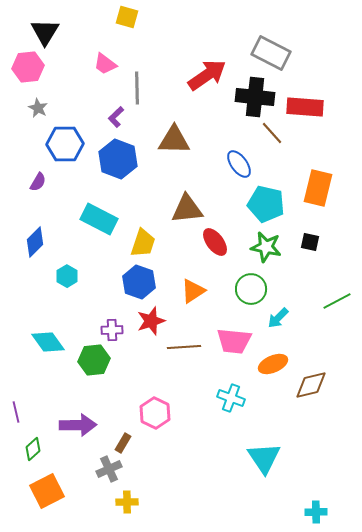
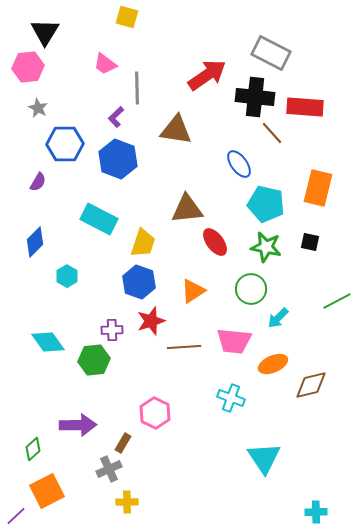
brown triangle at (174, 140): moved 2 px right, 10 px up; rotated 8 degrees clockwise
purple line at (16, 412): moved 104 px down; rotated 60 degrees clockwise
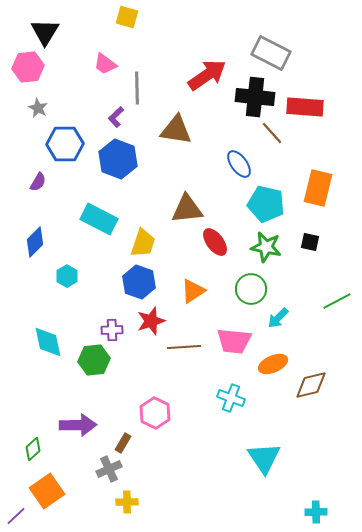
cyan diamond at (48, 342): rotated 24 degrees clockwise
orange square at (47, 491): rotated 8 degrees counterclockwise
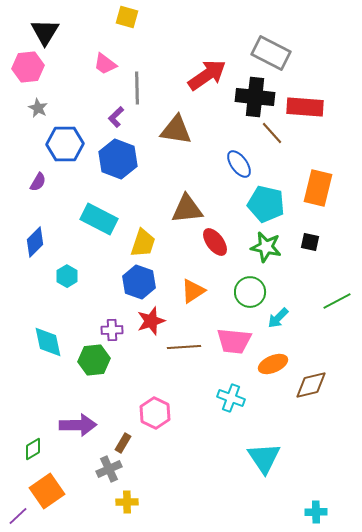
green circle at (251, 289): moved 1 px left, 3 px down
green diamond at (33, 449): rotated 10 degrees clockwise
purple line at (16, 516): moved 2 px right
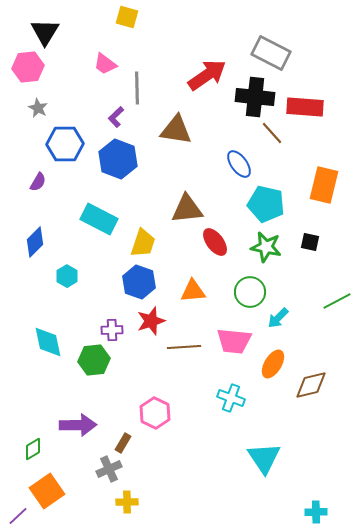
orange rectangle at (318, 188): moved 6 px right, 3 px up
orange triangle at (193, 291): rotated 28 degrees clockwise
orange ellipse at (273, 364): rotated 36 degrees counterclockwise
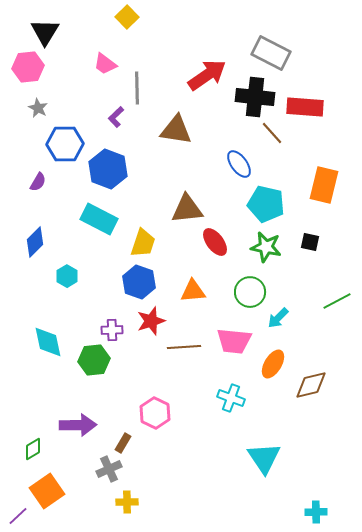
yellow square at (127, 17): rotated 30 degrees clockwise
blue hexagon at (118, 159): moved 10 px left, 10 px down
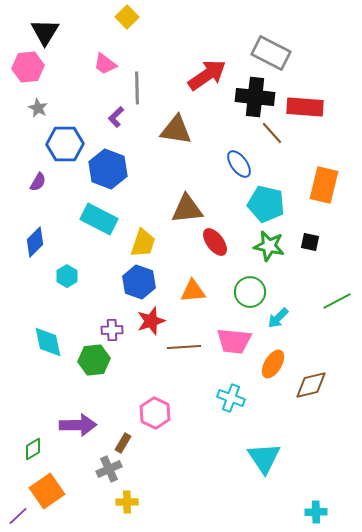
green star at (266, 247): moved 3 px right, 1 px up
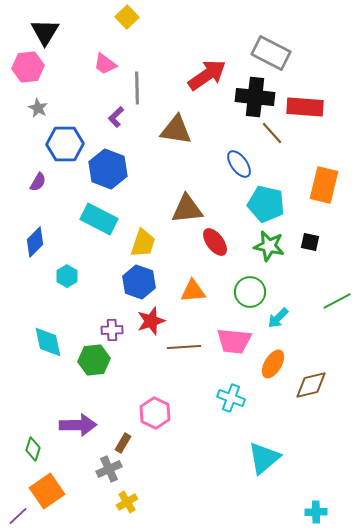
green diamond at (33, 449): rotated 40 degrees counterclockwise
cyan triangle at (264, 458): rotated 24 degrees clockwise
yellow cross at (127, 502): rotated 30 degrees counterclockwise
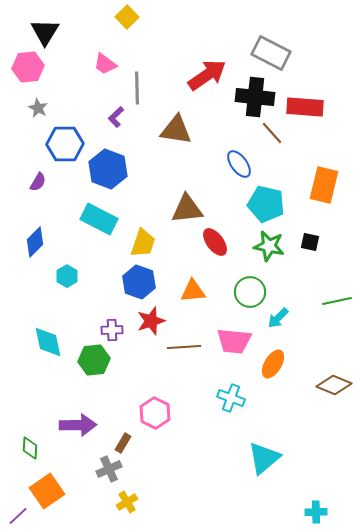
green line at (337, 301): rotated 16 degrees clockwise
brown diamond at (311, 385): moved 23 px right; rotated 36 degrees clockwise
green diamond at (33, 449): moved 3 px left, 1 px up; rotated 15 degrees counterclockwise
